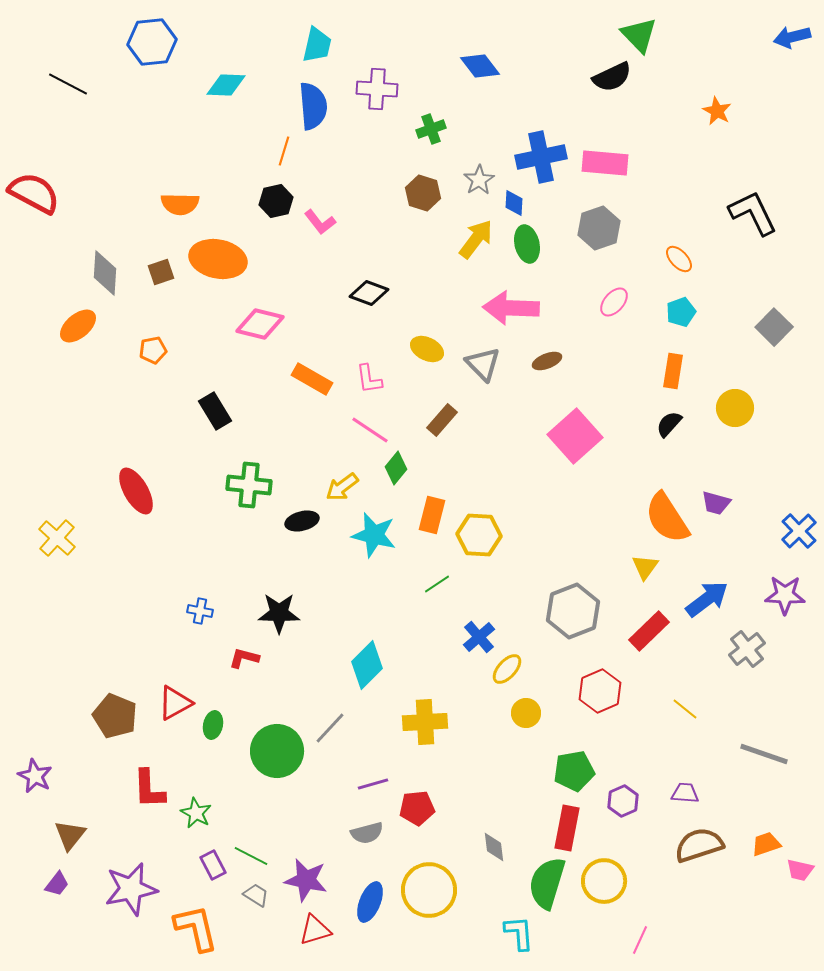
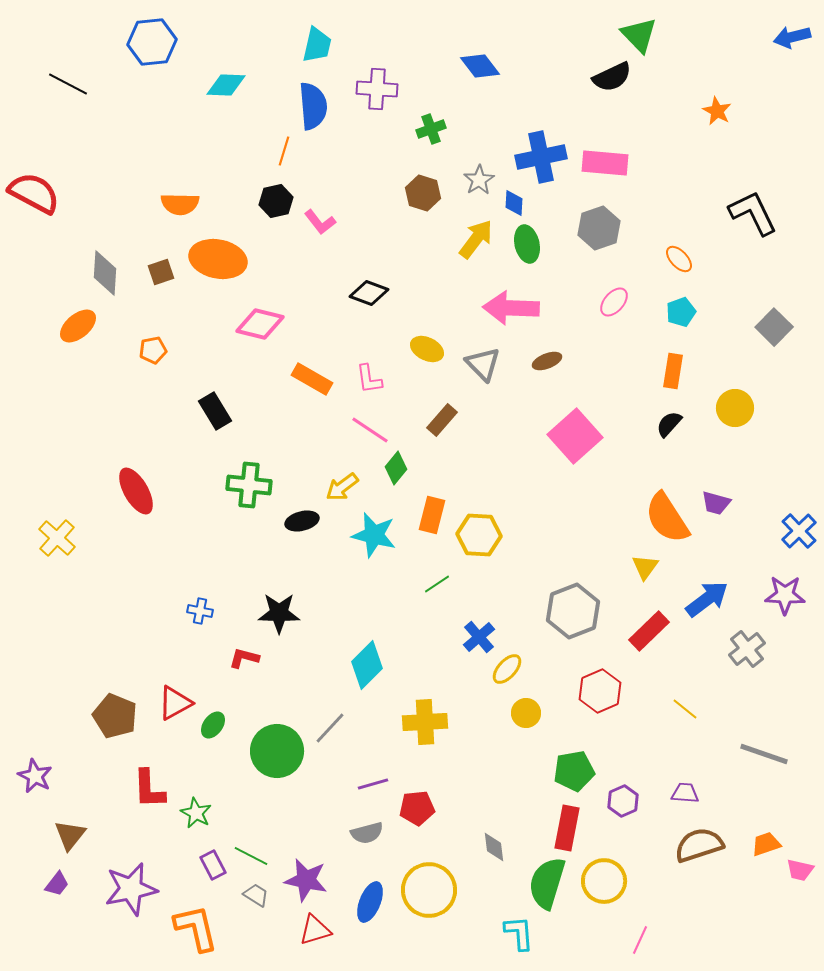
green ellipse at (213, 725): rotated 24 degrees clockwise
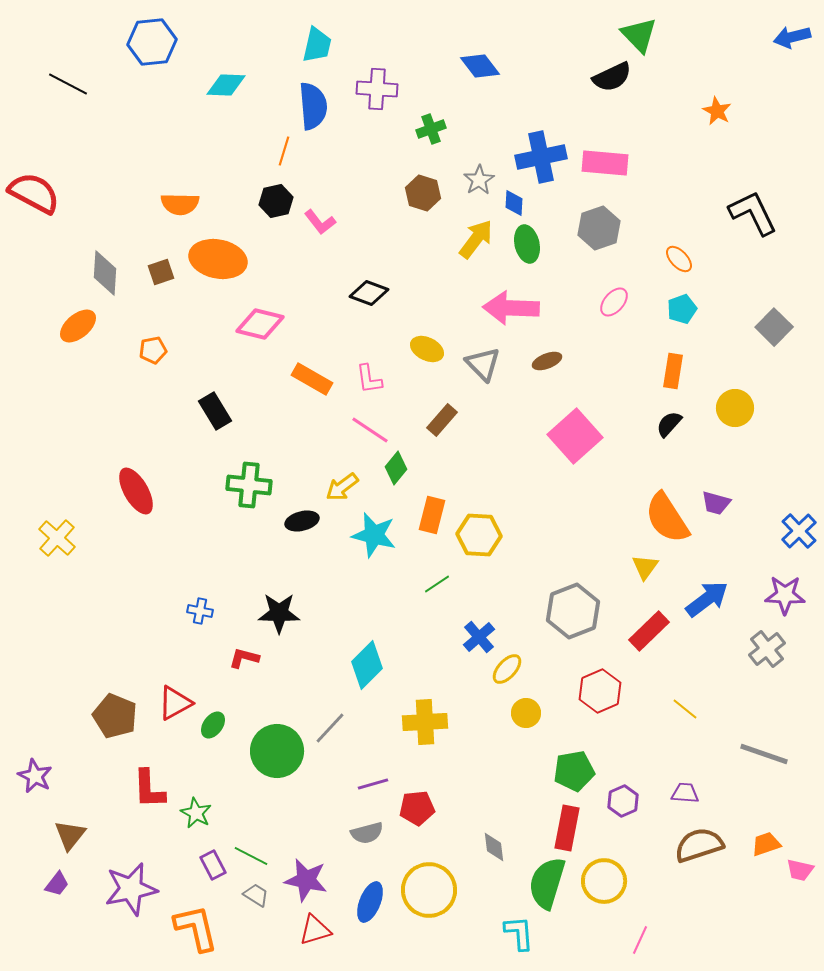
cyan pentagon at (681, 312): moved 1 px right, 3 px up
gray cross at (747, 649): moved 20 px right
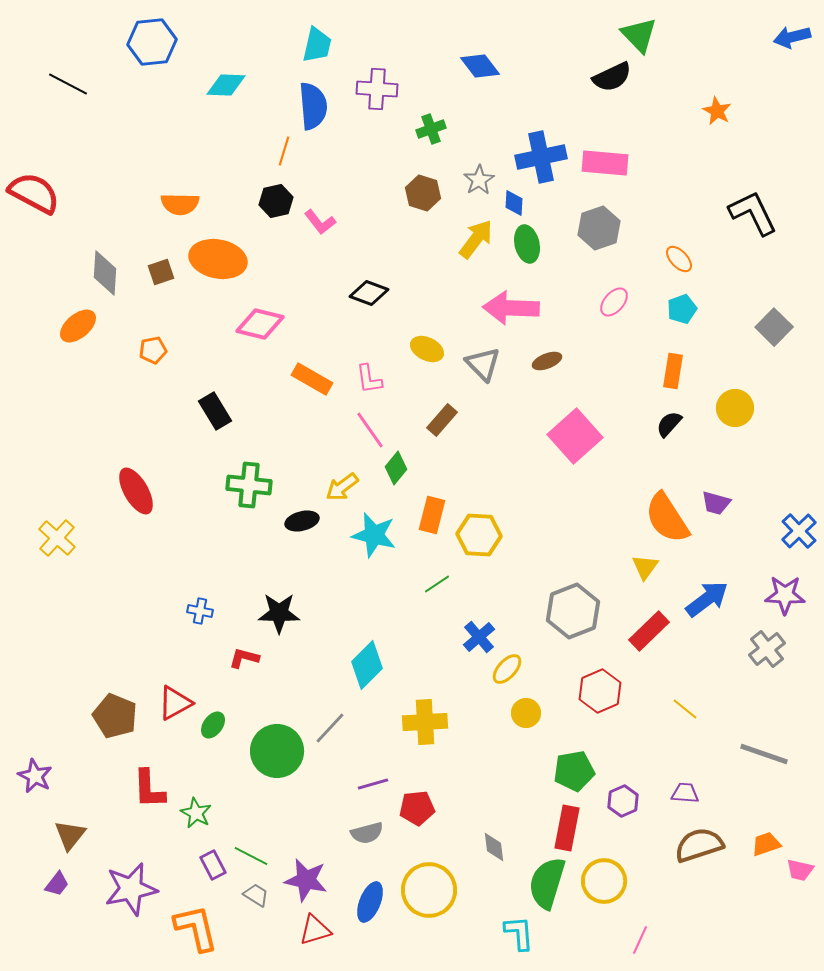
pink line at (370, 430): rotated 21 degrees clockwise
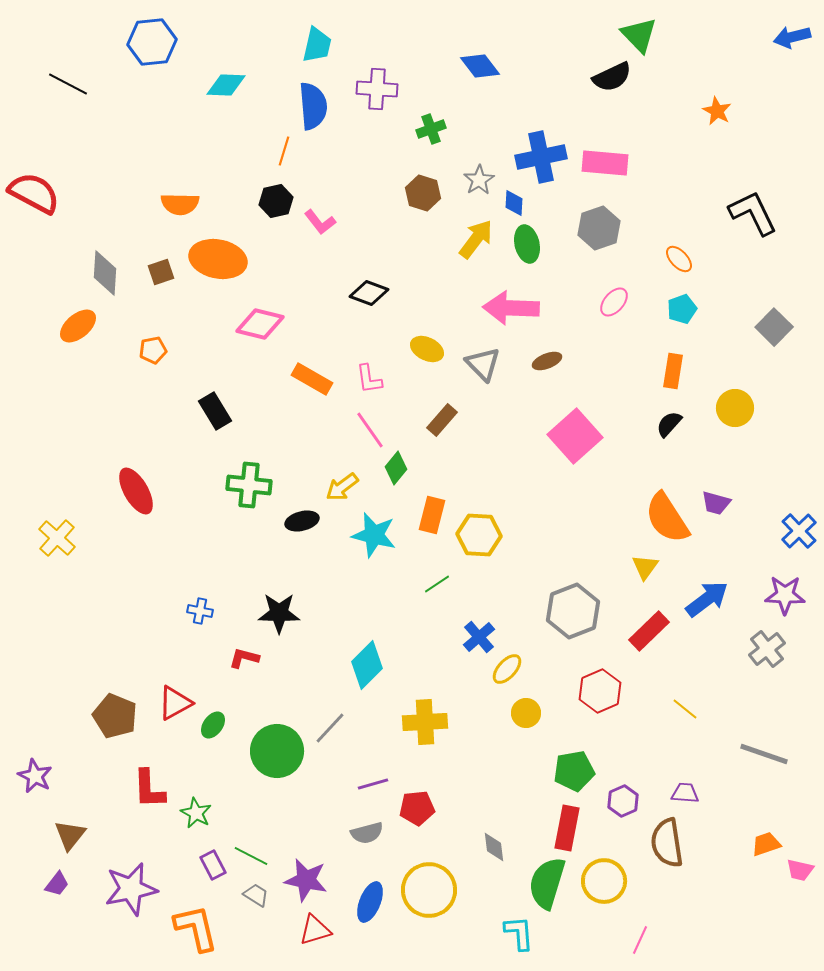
brown semicircle at (699, 845): moved 32 px left, 2 px up; rotated 81 degrees counterclockwise
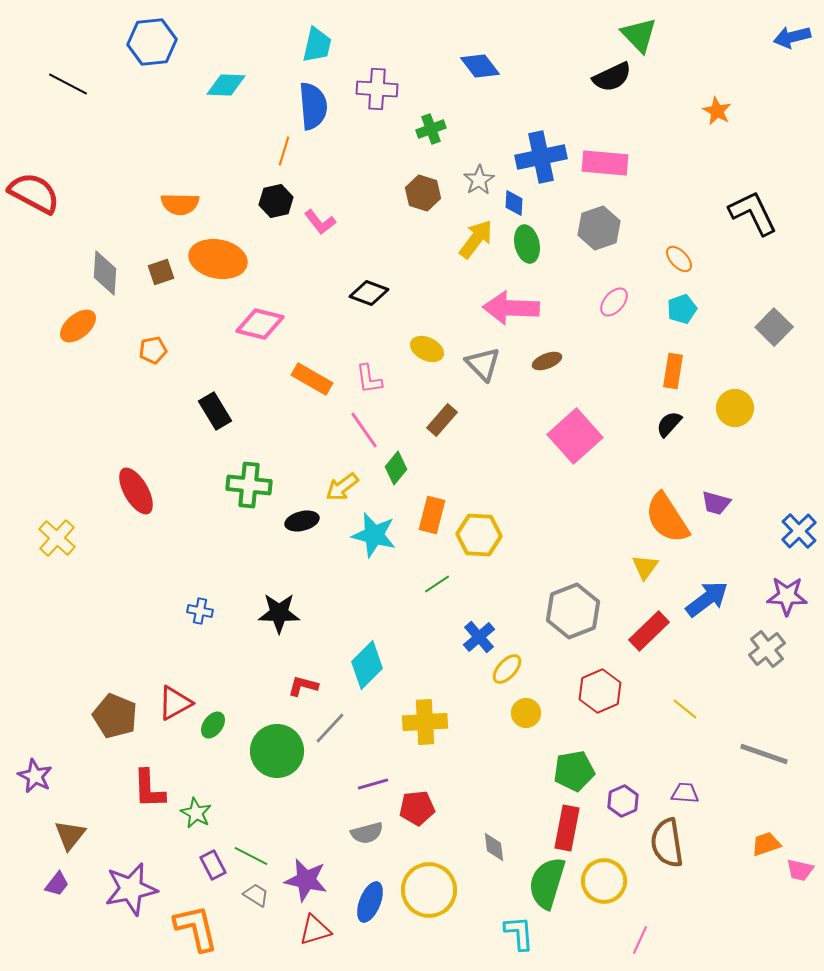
pink line at (370, 430): moved 6 px left
purple star at (785, 595): moved 2 px right, 1 px down
red L-shape at (244, 658): moved 59 px right, 28 px down
